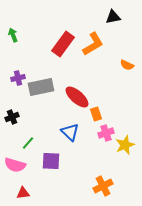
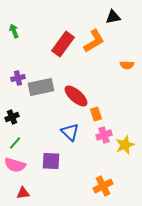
green arrow: moved 1 px right, 4 px up
orange L-shape: moved 1 px right, 3 px up
orange semicircle: rotated 24 degrees counterclockwise
red ellipse: moved 1 px left, 1 px up
pink cross: moved 2 px left, 2 px down
green line: moved 13 px left
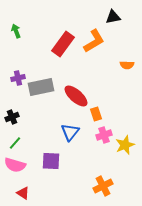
green arrow: moved 2 px right
blue triangle: rotated 24 degrees clockwise
red triangle: rotated 40 degrees clockwise
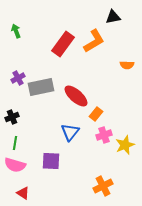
purple cross: rotated 16 degrees counterclockwise
orange rectangle: rotated 56 degrees clockwise
green line: rotated 32 degrees counterclockwise
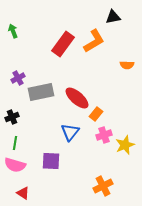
green arrow: moved 3 px left
gray rectangle: moved 5 px down
red ellipse: moved 1 px right, 2 px down
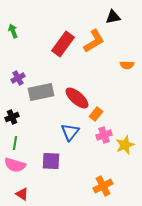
red triangle: moved 1 px left, 1 px down
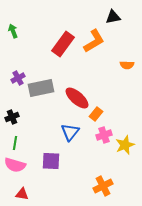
gray rectangle: moved 4 px up
red triangle: rotated 24 degrees counterclockwise
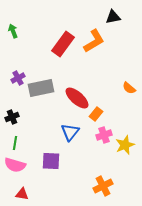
orange semicircle: moved 2 px right, 23 px down; rotated 40 degrees clockwise
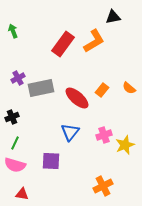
orange rectangle: moved 6 px right, 24 px up
green line: rotated 16 degrees clockwise
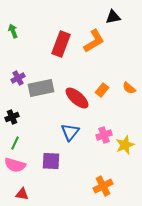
red rectangle: moved 2 px left; rotated 15 degrees counterclockwise
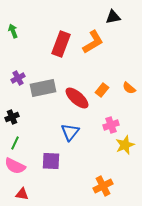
orange L-shape: moved 1 px left, 1 px down
gray rectangle: moved 2 px right
pink cross: moved 7 px right, 10 px up
pink semicircle: moved 1 px down; rotated 10 degrees clockwise
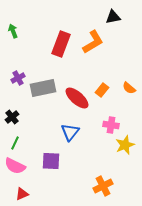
black cross: rotated 16 degrees counterclockwise
pink cross: rotated 28 degrees clockwise
red triangle: rotated 32 degrees counterclockwise
